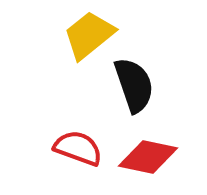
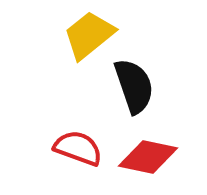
black semicircle: moved 1 px down
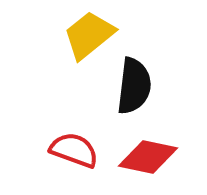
black semicircle: rotated 26 degrees clockwise
red semicircle: moved 4 px left, 2 px down
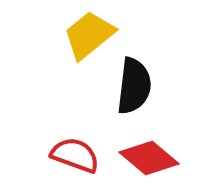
red semicircle: moved 1 px right, 5 px down
red diamond: moved 1 px right, 1 px down; rotated 28 degrees clockwise
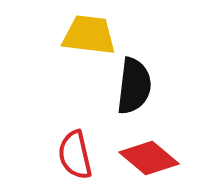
yellow trapezoid: rotated 46 degrees clockwise
red semicircle: rotated 123 degrees counterclockwise
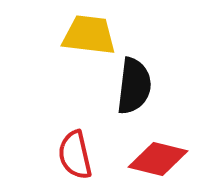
red diamond: moved 9 px right, 1 px down; rotated 26 degrees counterclockwise
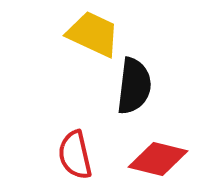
yellow trapezoid: moved 4 px right, 1 px up; rotated 18 degrees clockwise
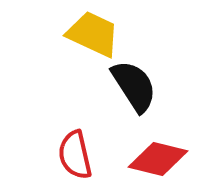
black semicircle: rotated 40 degrees counterclockwise
